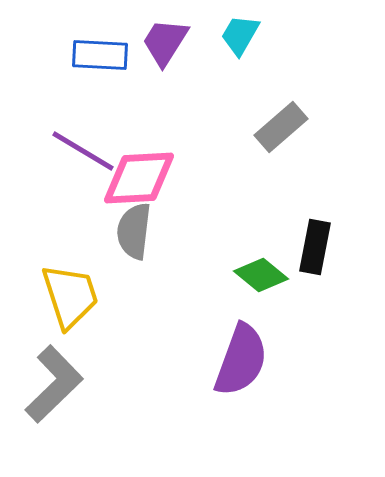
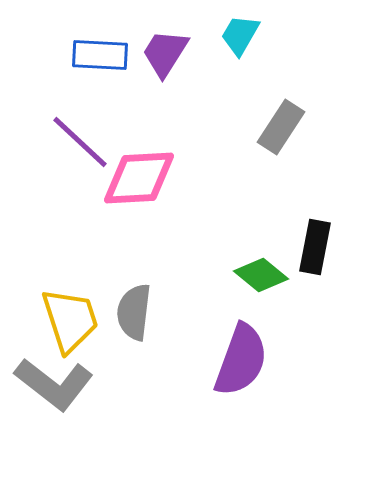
purple trapezoid: moved 11 px down
gray rectangle: rotated 16 degrees counterclockwise
purple line: moved 3 px left, 9 px up; rotated 12 degrees clockwise
gray semicircle: moved 81 px down
yellow trapezoid: moved 24 px down
gray L-shape: rotated 82 degrees clockwise
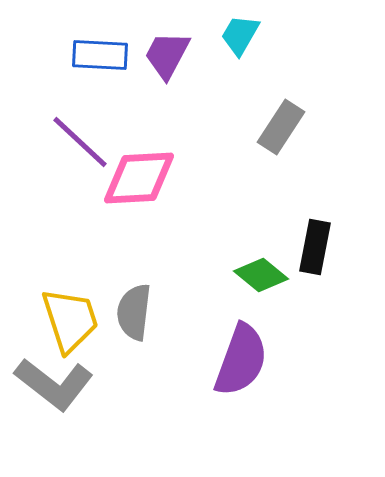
purple trapezoid: moved 2 px right, 2 px down; rotated 4 degrees counterclockwise
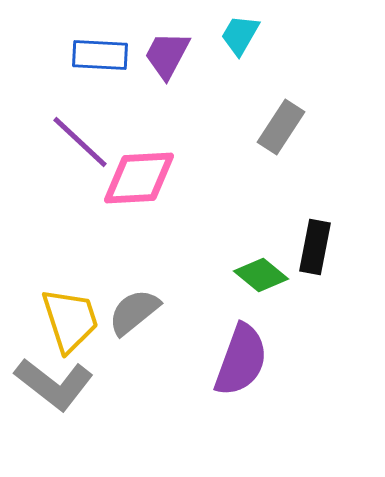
gray semicircle: rotated 44 degrees clockwise
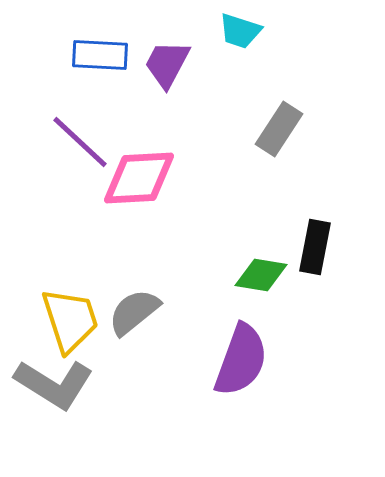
cyan trapezoid: moved 4 px up; rotated 102 degrees counterclockwise
purple trapezoid: moved 9 px down
gray rectangle: moved 2 px left, 2 px down
green diamond: rotated 30 degrees counterclockwise
gray L-shape: rotated 6 degrees counterclockwise
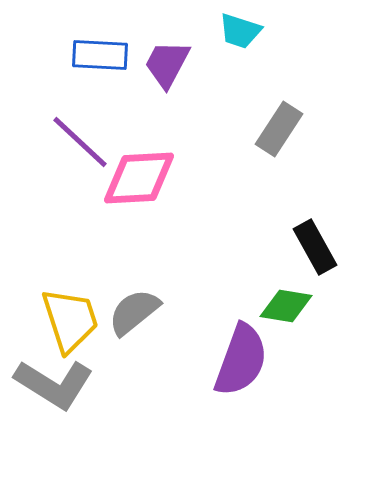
black rectangle: rotated 40 degrees counterclockwise
green diamond: moved 25 px right, 31 px down
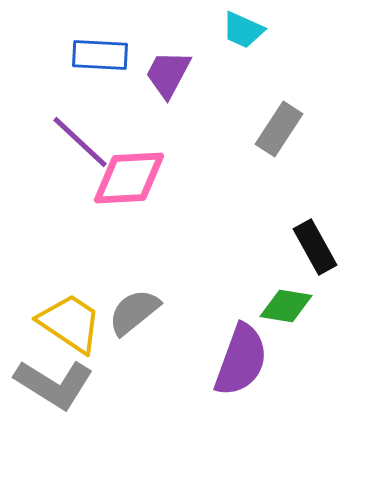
cyan trapezoid: moved 3 px right, 1 px up; rotated 6 degrees clockwise
purple trapezoid: moved 1 px right, 10 px down
pink diamond: moved 10 px left
yellow trapezoid: moved 3 px down; rotated 38 degrees counterclockwise
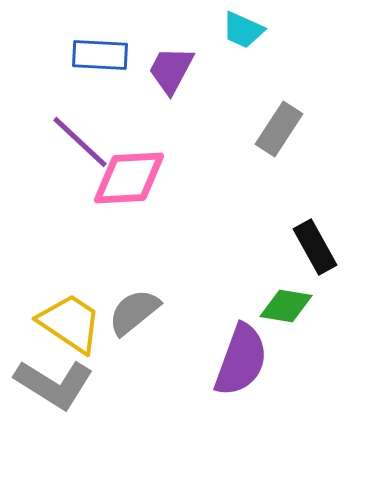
purple trapezoid: moved 3 px right, 4 px up
